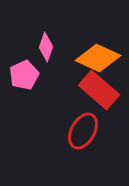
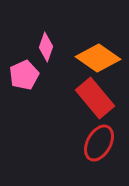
orange diamond: rotated 9 degrees clockwise
red rectangle: moved 4 px left, 8 px down; rotated 9 degrees clockwise
red ellipse: moved 16 px right, 12 px down
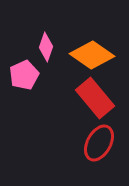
orange diamond: moved 6 px left, 3 px up
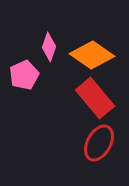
pink diamond: moved 3 px right
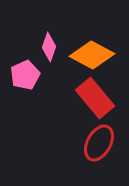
orange diamond: rotated 6 degrees counterclockwise
pink pentagon: moved 1 px right
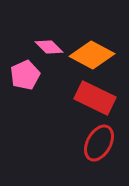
pink diamond: rotated 64 degrees counterclockwise
red rectangle: rotated 24 degrees counterclockwise
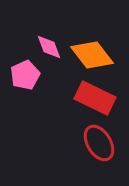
pink diamond: rotated 24 degrees clockwise
orange diamond: rotated 24 degrees clockwise
red ellipse: rotated 60 degrees counterclockwise
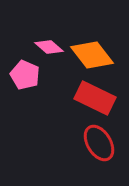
pink diamond: rotated 28 degrees counterclockwise
pink pentagon: rotated 24 degrees counterclockwise
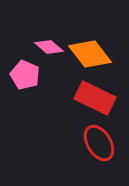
orange diamond: moved 2 px left, 1 px up
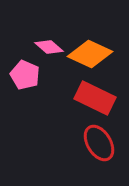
orange diamond: rotated 27 degrees counterclockwise
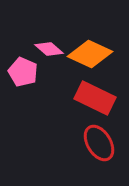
pink diamond: moved 2 px down
pink pentagon: moved 2 px left, 3 px up
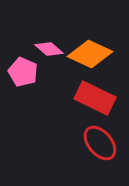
red ellipse: moved 1 px right; rotated 9 degrees counterclockwise
